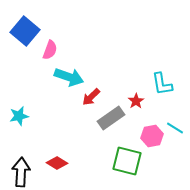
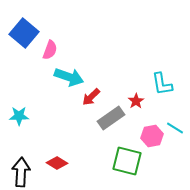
blue square: moved 1 px left, 2 px down
cyan star: rotated 12 degrees clockwise
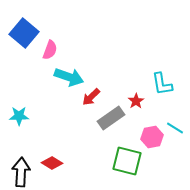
pink hexagon: moved 1 px down
red diamond: moved 5 px left
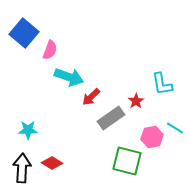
cyan star: moved 9 px right, 14 px down
black arrow: moved 1 px right, 4 px up
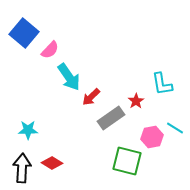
pink semicircle: rotated 24 degrees clockwise
cyan arrow: rotated 36 degrees clockwise
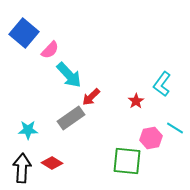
cyan arrow: moved 2 px up; rotated 8 degrees counterclockwise
cyan L-shape: rotated 45 degrees clockwise
gray rectangle: moved 40 px left
pink hexagon: moved 1 px left, 1 px down
green square: rotated 8 degrees counterclockwise
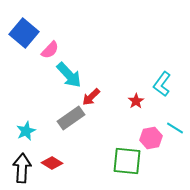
cyan star: moved 2 px left, 1 px down; rotated 24 degrees counterclockwise
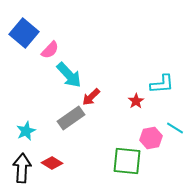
cyan L-shape: rotated 130 degrees counterclockwise
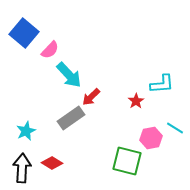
green square: rotated 8 degrees clockwise
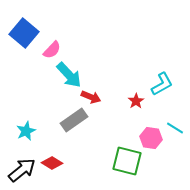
pink semicircle: moved 2 px right
cyan L-shape: rotated 25 degrees counterclockwise
red arrow: rotated 114 degrees counterclockwise
gray rectangle: moved 3 px right, 2 px down
pink hexagon: rotated 20 degrees clockwise
black arrow: moved 2 px down; rotated 48 degrees clockwise
